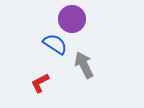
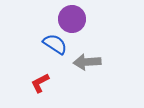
gray arrow: moved 3 px right, 3 px up; rotated 68 degrees counterclockwise
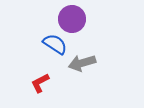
gray arrow: moved 5 px left, 1 px down; rotated 12 degrees counterclockwise
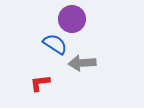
gray arrow: rotated 12 degrees clockwise
red L-shape: rotated 20 degrees clockwise
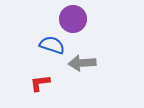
purple circle: moved 1 px right
blue semicircle: moved 3 px left, 1 px down; rotated 15 degrees counterclockwise
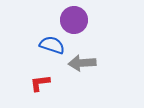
purple circle: moved 1 px right, 1 px down
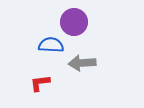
purple circle: moved 2 px down
blue semicircle: moved 1 px left; rotated 15 degrees counterclockwise
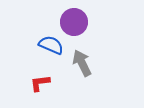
blue semicircle: rotated 20 degrees clockwise
gray arrow: rotated 68 degrees clockwise
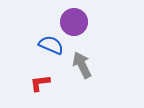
gray arrow: moved 2 px down
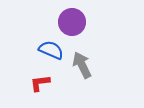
purple circle: moved 2 px left
blue semicircle: moved 5 px down
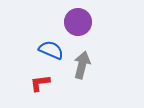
purple circle: moved 6 px right
gray arrow: rotated 40 degrees clockwise
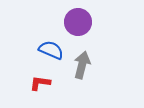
red L-shape: rotated 15 degrees clockwise
